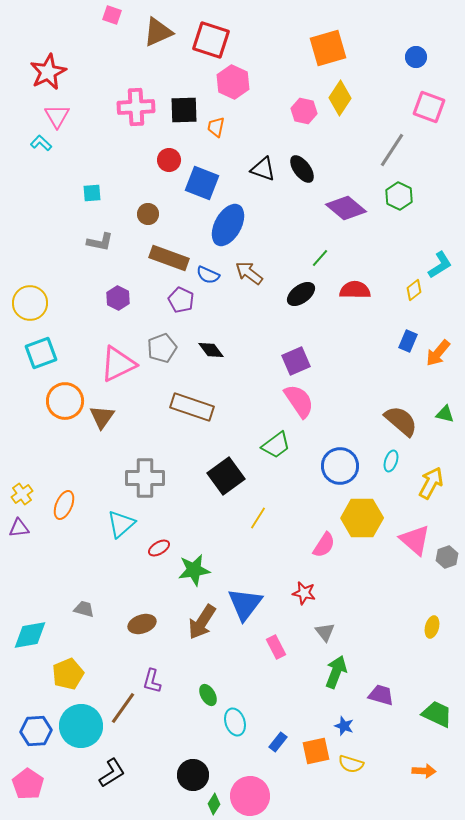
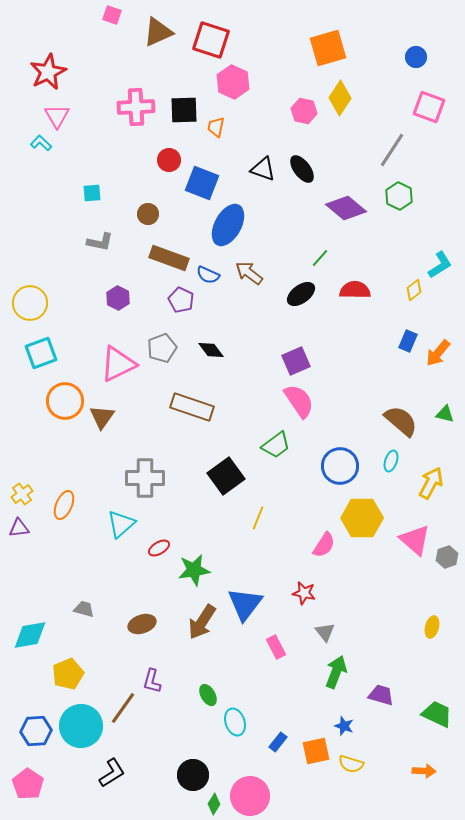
yellow line at (258, 518): rotated 10 degrees counterclockwise
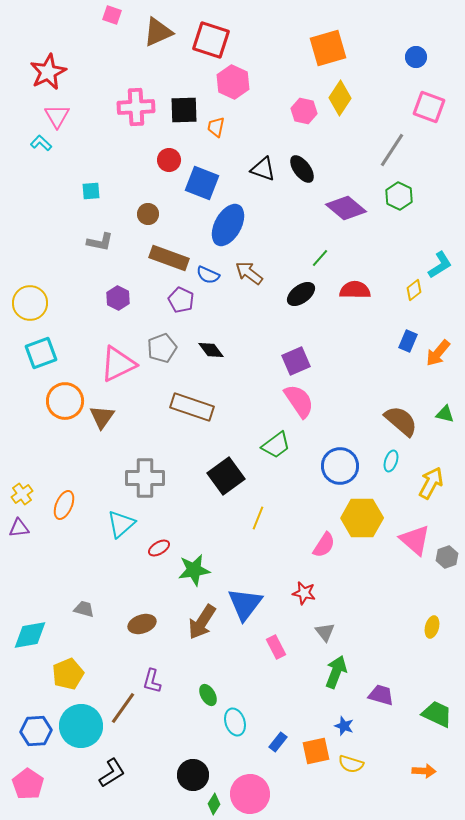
cyan square at (92, 193): moved 1 px left, 2 px up
pink circle at (250, 796): moved 2 px up
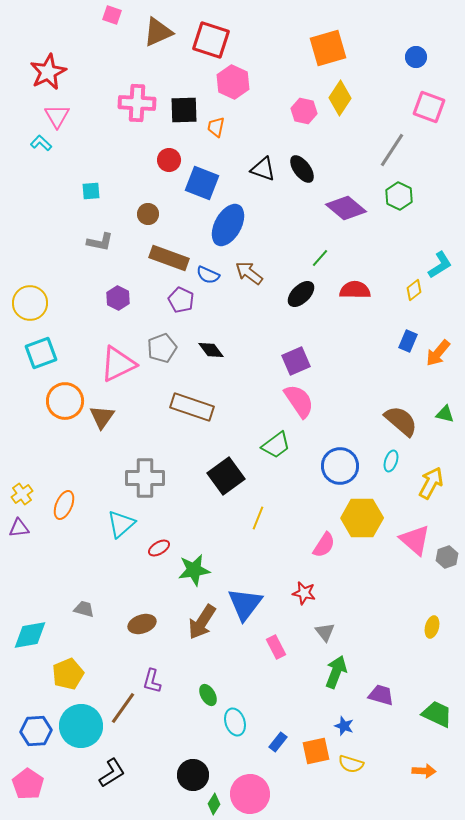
pink cross at (136, 107): moved 1 px right, 4 px up; rotated 6 degrees clockwise
black ellipse at (301, 294): rotated 8 degrees counterclockwise
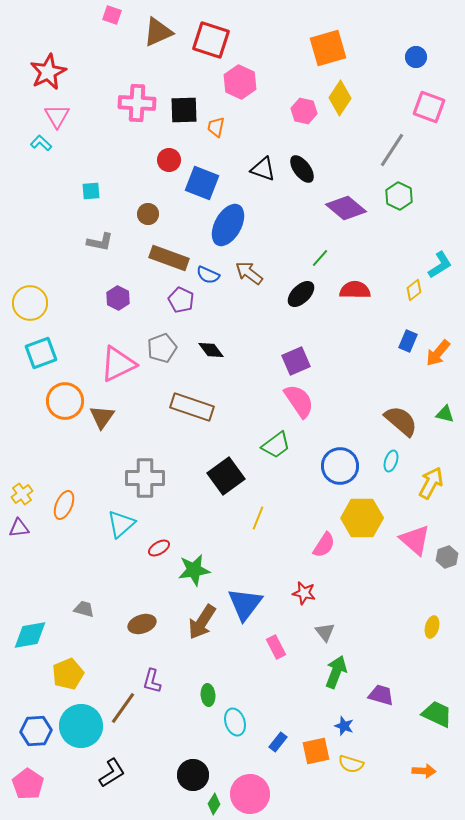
pink hexagon at (233, 82): moved 7 px right
green ellipse at (208, 695): rotated 25 degrees clockwise
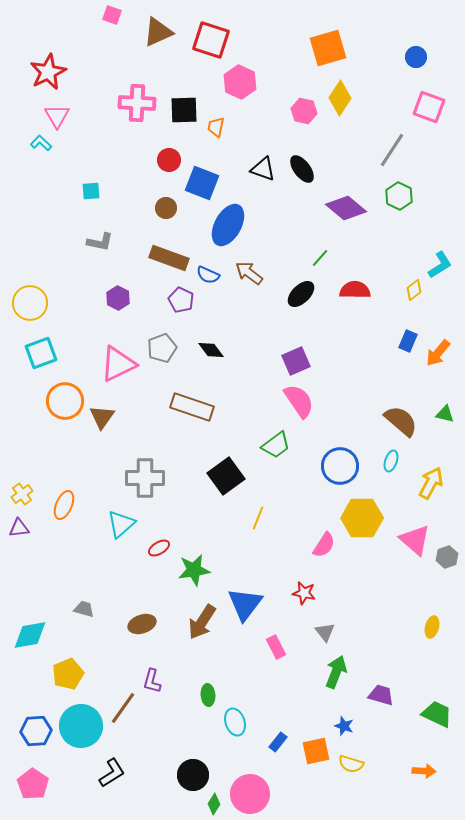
brown circle at (148, 214): moved 18 px right, 6 px up
pink pentagon at (28, 784): moved 5 px right
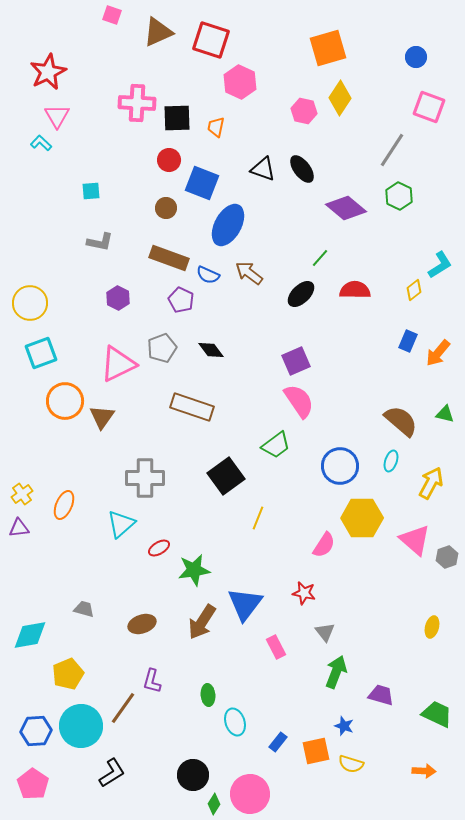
black square at (184, 110): moved 7 px left, 8 px down
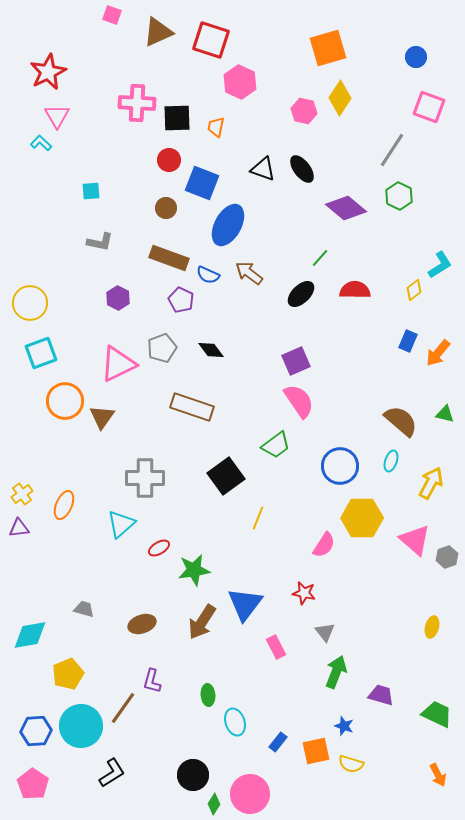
orange arrow at (424, 771): moved 14 px right, 4 px down; rotated 60 degrees clockwise
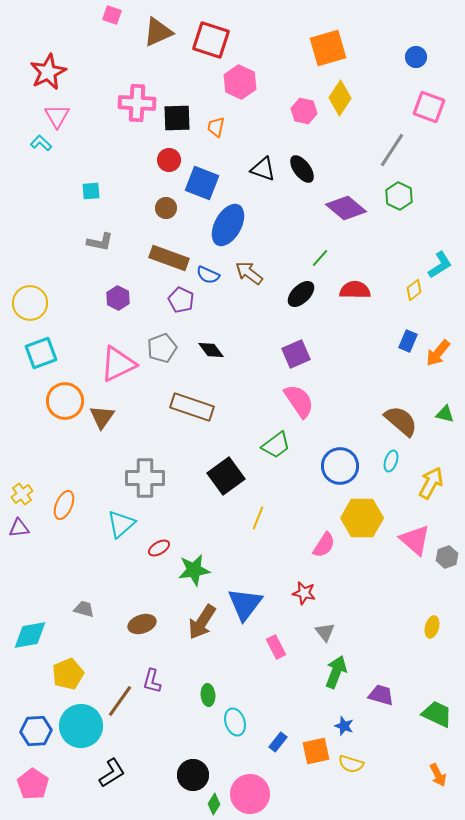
purple square at (296, 361): moved 7 px up
brown line at (123, 708): moved 3 px left, 7 px up
